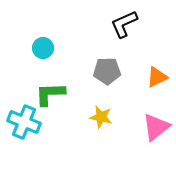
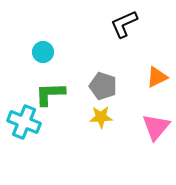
cyan circle: moved 4 px down
gray pentagon: moved 4 px left, 15 px down; rotated 20 degrees clockwise
yellow star: rotated 15 degrees counterclockwise
pink triangle: rotated 12 degrees counterclockwise
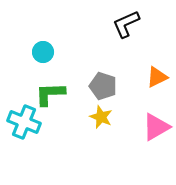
black L-shape: moved 2 px right
yellow star: rotated 25 degrees clockwise
pink triangle: rotated 20 degrees clockwise
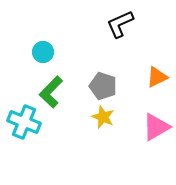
black L-shape: moved 6 px left
green L-shape: moved 1 px right, 2 px up; rotated 44 degrees counterclockwise
yellow star: moved 2 px right
